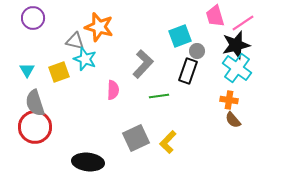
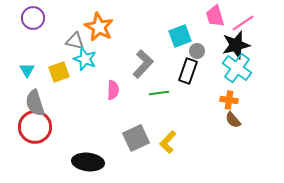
orange star: rotated 12 degrees clockwise
green line: moved 3 px up
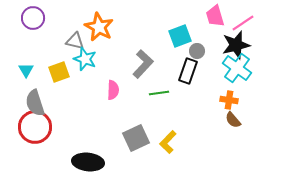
cyan triangle: moved 1 px left
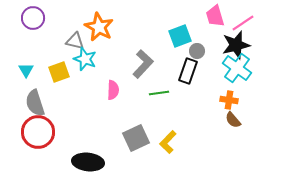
red circle: moved 3 px right, 5 px down
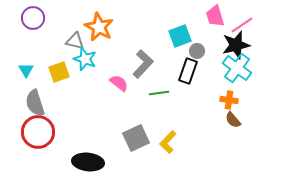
pink line: moved 1 px left, 2 px down
pink semicircle: moved 6 px right, 7 px up; rotated 54 degrees counterclockwise
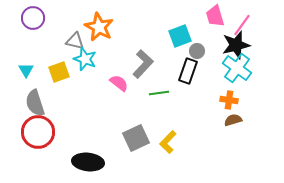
pink line: rotated 20 degrees counterclockwise
brown semicircle: rotated 114 degrees clockwise
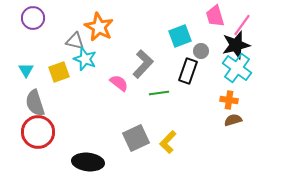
gray circle: moved 4 px right
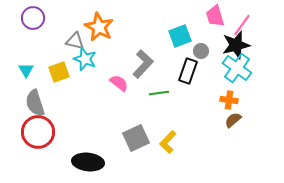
brown semicircle: rotated 24 degrees counterclockwise
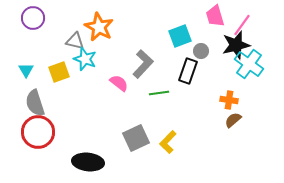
cyan cross: moved 12 px right, 4 px up
